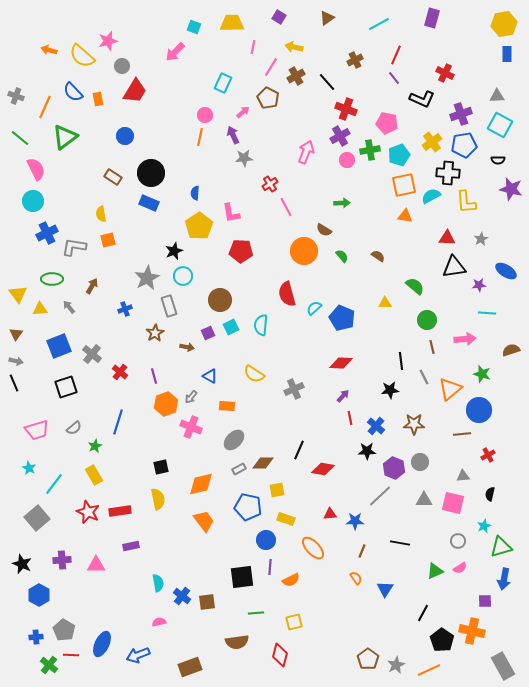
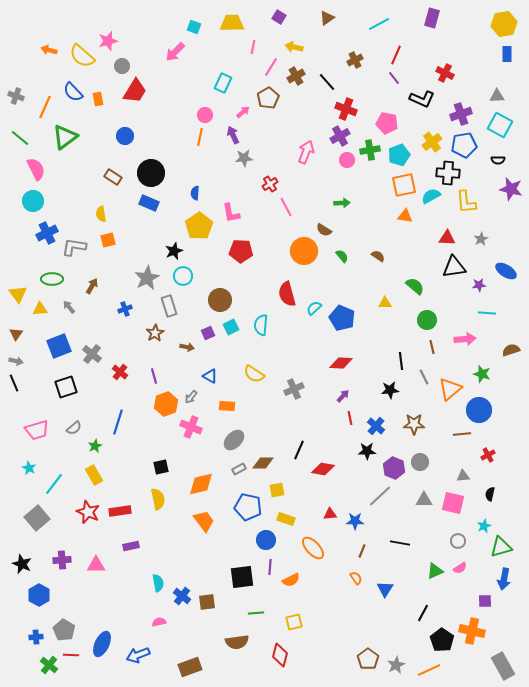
brown pentagon at (268, 98): rotated 15 degrees clockwise
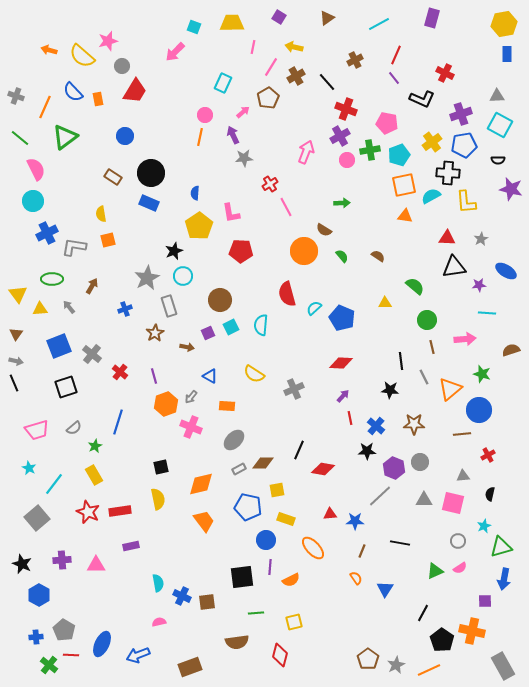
black star at (390, 390): rotated 12 degrees clockwise
blue cross at (182, 596): rotated 12 degrees counterclockwise
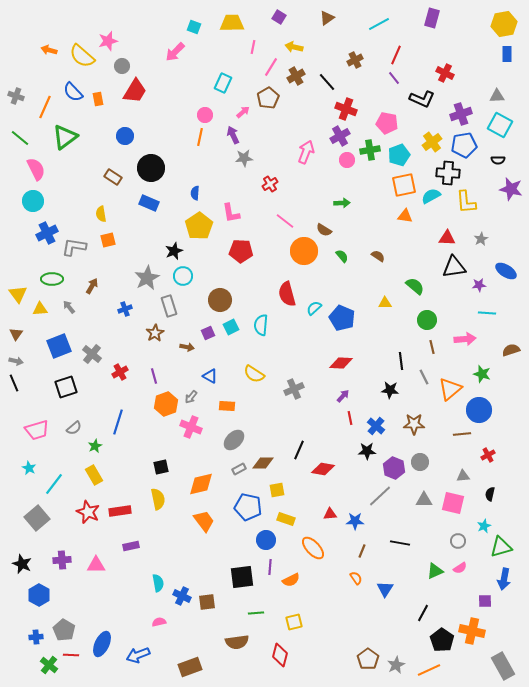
black circle at (151, 173): moved 5 px up
pink line at (286, 207): moved 1 px left, 14 px down; rotated 24 degrees counterclockwise
red cross at (120, 372): rotated 21 degrees clockwise
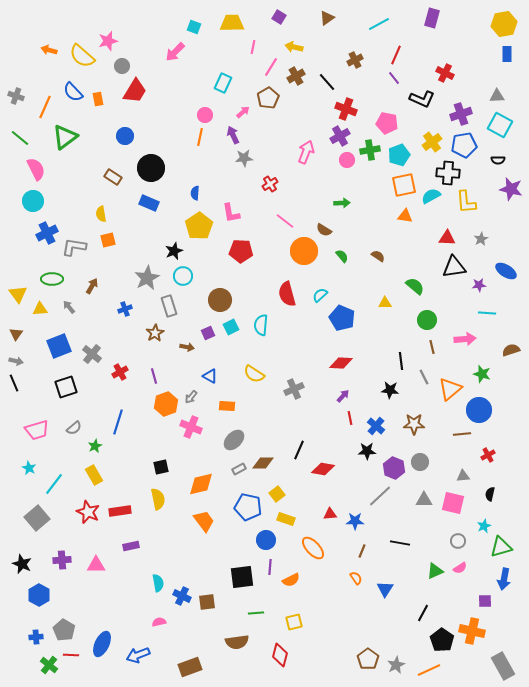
cyan semicircle at (314, 308): moved 6 px right, 13 px up
yellow square at (277, 490): moved 4 px down; rotated 28 degrees counterclockwise
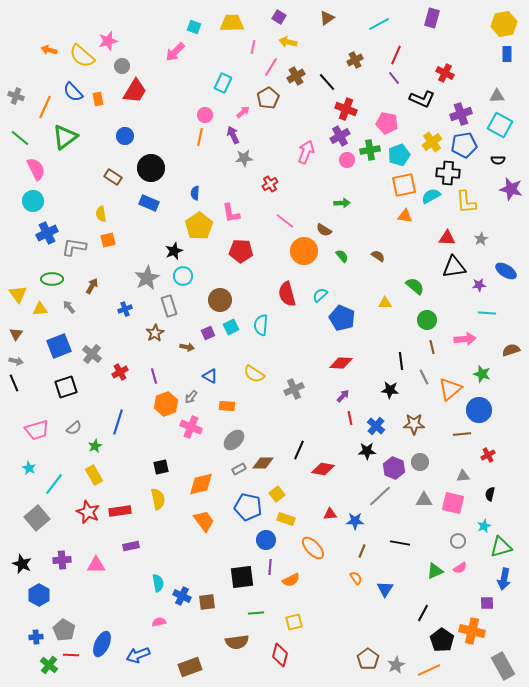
yellow arrow at (294, 47): moved 6 px left, 5 px up
purple square at (485, 601): moved 2 px right, 2 px down
